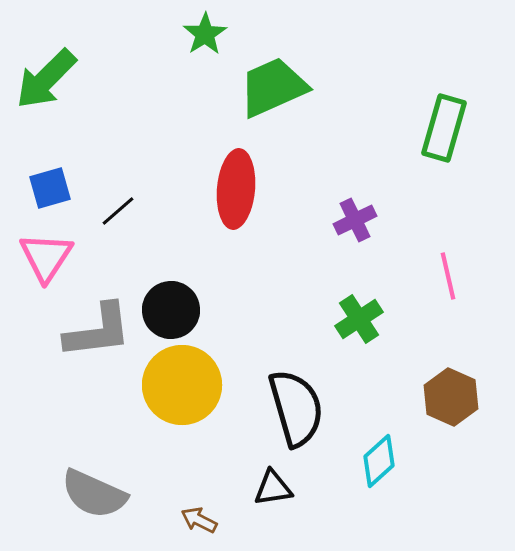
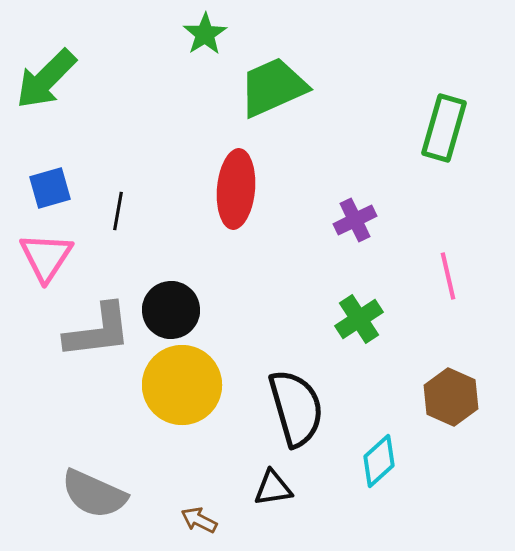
black line: rotated 39 degrees counterclockwise
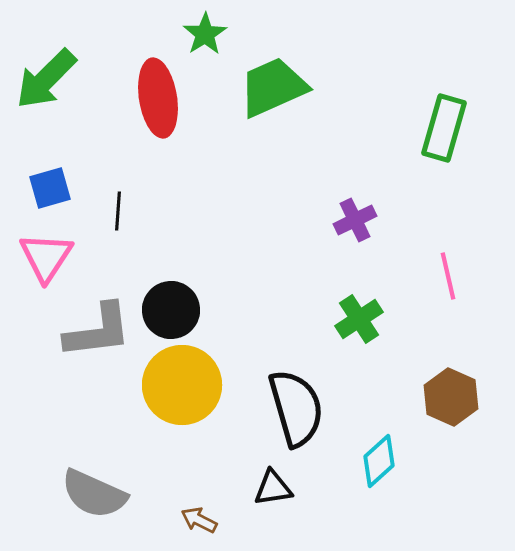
red ellipse: moved 78 px left, 91 px up; rotated 14 degrees counterclockwise
black line: rotated 6 degrees counterclockwise
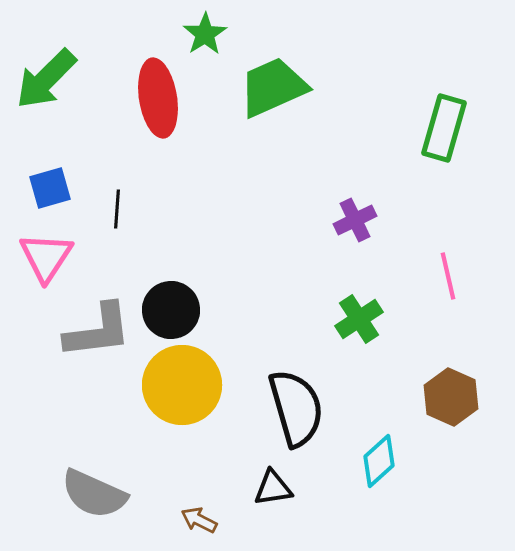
black line: moved 1 px left, 2 px up
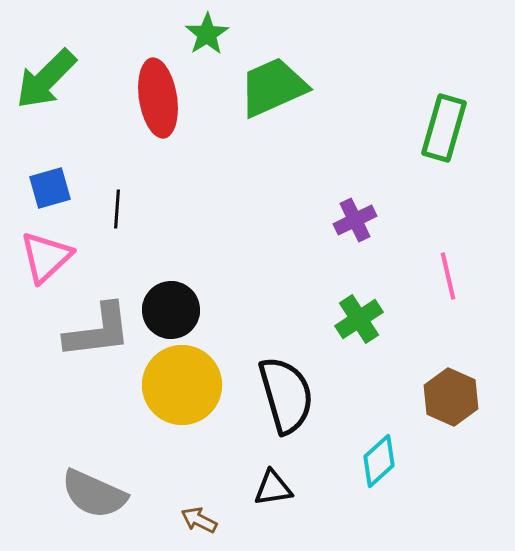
green star: moved 2 px right
pink triangle: rotated 14 degrees clockwise
black semicircle: moved 10 px left, 13 px up
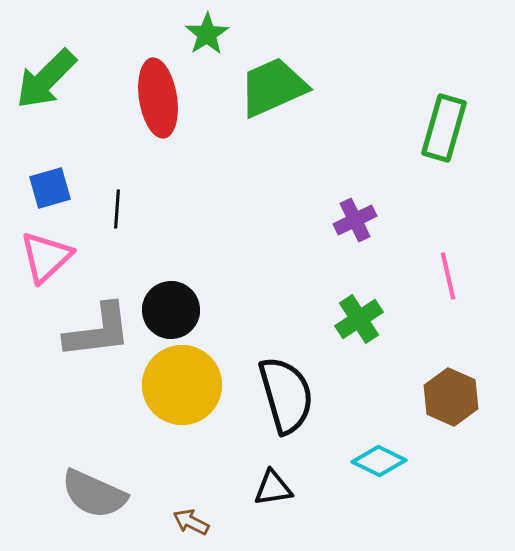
cyan diamond: rotated 68 degrees clockwise
brown arrow: moved 8 px left, 2 px down
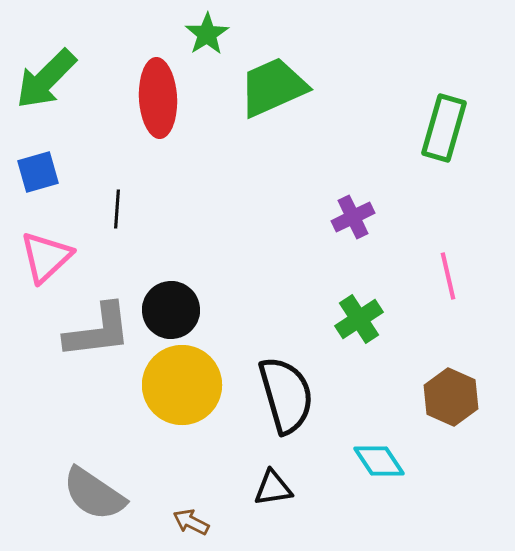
red ellipse: rotated 6 degrees clockwise
blue square: moved 12 px left, 16 px up
purple cross: moved 2 px left, 3 px up
cyan diamond: rotated 30 degrees clockwise
gray semicircle: rotated 10 degrees clockwise
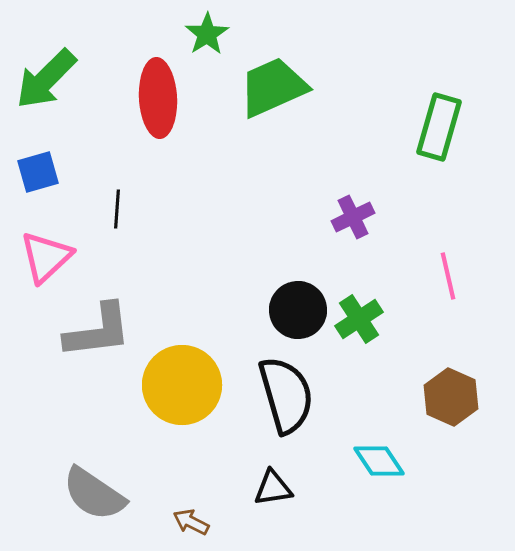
green rectangle: moved 5 px left, 1 px up
black circle: moved 127 px right
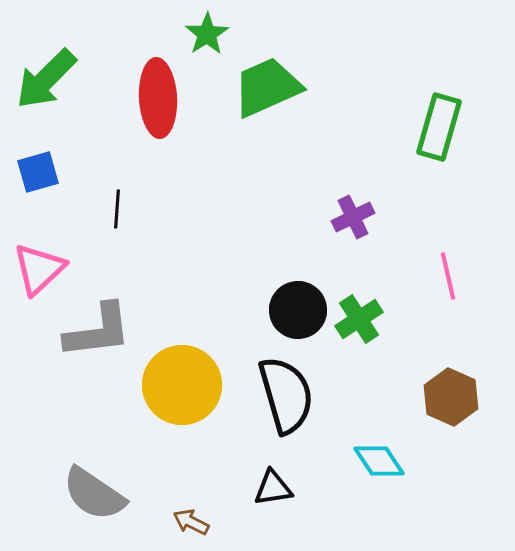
green trapezoid: moved 6 px left
pink triangle: moved 7 px left, 12 px down
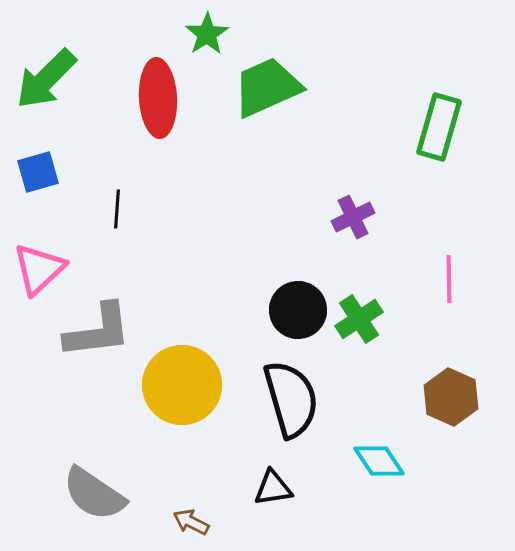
pink line: moved 1 px right, 3 px down; rotated 12 degrees clockwise
black semicircle: moved 5 px right, 4 px down
